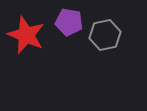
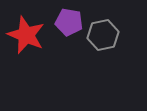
gray hexagon: moved 2 px left
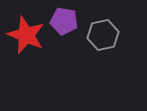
purple pentagon: moved 5 px left, 1 px up
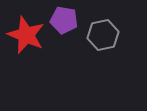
purple pentagon: moved 1 px up
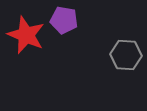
gray hexagon: moved 23 px right, 20 px down; rotated 16 degrees clockwise
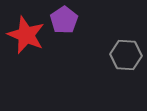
purple pentagon: rotated 28 degrees clockwise
